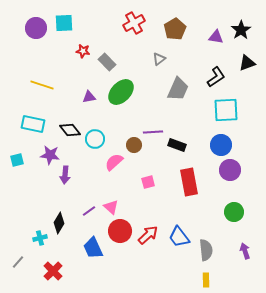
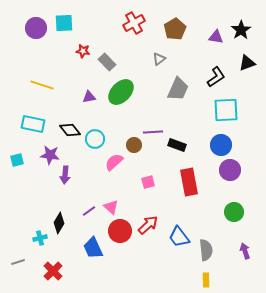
red arrow at (148, 235): moved 10 px up
gray line at (18, 262): rotated 32 degrees clockwise
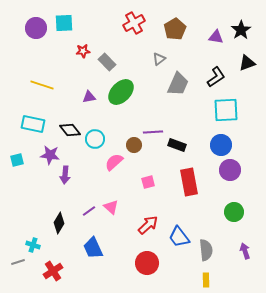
red star at (83, 51): rotated 16 degrees counterclockwise
gray trapezoid at (178, 89): moved 5 px up
red circle at (120, 231): moved 27 px right, 32 px down
cyan cross at (40, 238): moved 7 px left, 7 px down; rotated 32 degrees clockwise
red cross at (53, 271): rotated 12 degrees clockwise
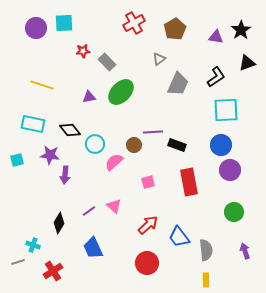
cyan circle at (95, 139): moved 5 px down
pink triangle at (111, 207): moved 3 px right, 1 px up
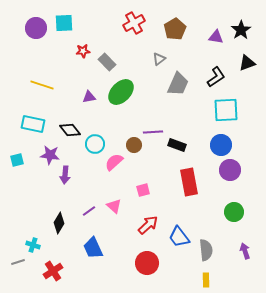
pink square at (148, 182): moved 5 px left, 8 px down
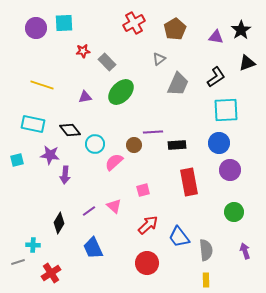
purple triangle at (89, 97): moved 4 px left
black rectangle at (177, 145): rotated 24 degrees counterclockwise
blue circle at (221, 145): moved 2 px left, 2 px up
cyan cross at (33, 245): rotated 16 degrees counterclockwise
red cross at (53, 271): moved 2 px left, 2 px down
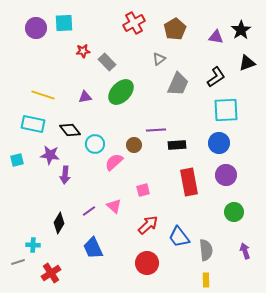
yellow line at (42, 85): moved 1 px right, 10 px down
purple line at (153, 132): moved 3 px right, 2 px up
purple circle at (230, 170): moved 4 px left, 5 px down
